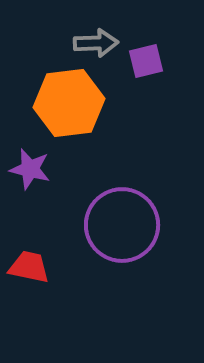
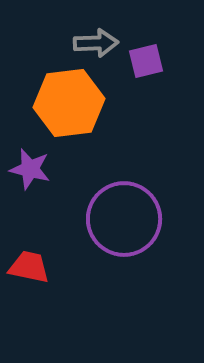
purple circle: moved 2 px right, 6 px up
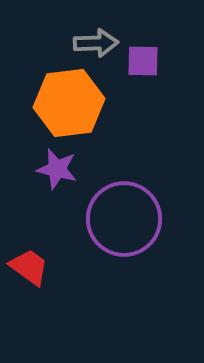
purple square: moved 3 px left; rotated 15 degrees clockwise
purple star: moved 27 px right
red trapezoid: rotated 24 degrees clockwise
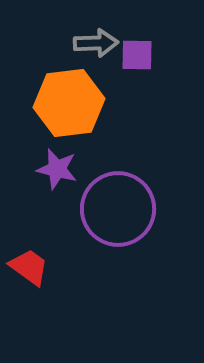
purple square: moved 6 px left, 6 px up
purple circle: moved 6 px left, 10 px up
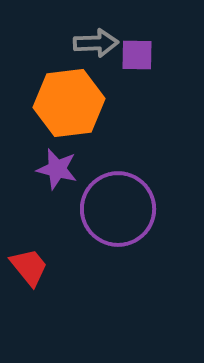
red trapezoid: rotated 15 degrees clockwise
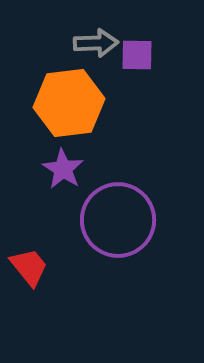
purple star: moved 6 px right; rotated 18 degrees clockwise
purple circle: moved 11 px down
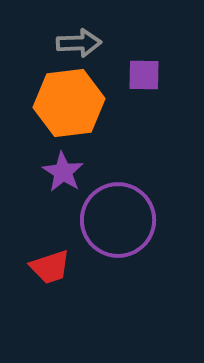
gray arrow: moved 17 px left
purple square: moved 7 px right, 20 px down
purple star: moved 3 px down
red trapezoid: moved 21 px right; rotated 111 degrees clockwise
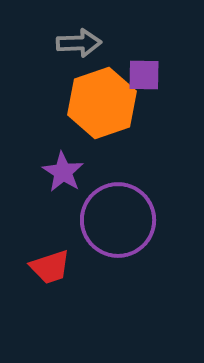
orange hexagon: moved 33 px right; rotated 12 degrees counterclockwise
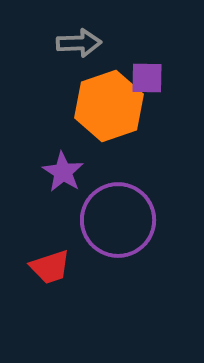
purple square: moved 3 px right, 3 px down
orange hexagon: moved 7 px right, 3 px down
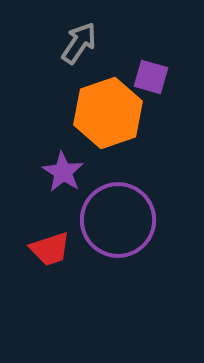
gray arrow: rotated 54 degrees counterclockwise
purple square: moved 4 px right, 1 px up; rotated 15 degrees clockwise
orange hexagon: moved 1 px left, 7 px down
red trapezoid: moved 18 px up
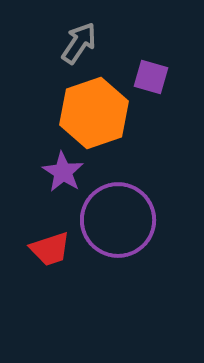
orange hexagon: moved 14 px left
